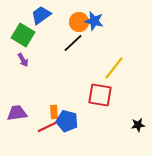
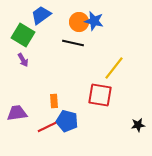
black line: rotated 55 degrees clockwise
orange rectangle: moved 11 px up
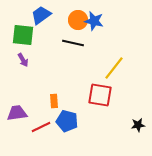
orange circle: moved 1 px left, 2 px up
green square: rotated 25 degrees counterclockwise
red line: moved 6 px left
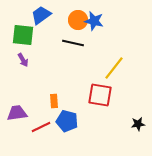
black star: moved 1 px up
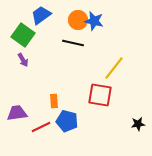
green square: rotated 30 degrees clockwise
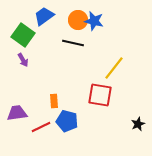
blue trapezoid: moved 3 px right, 1 px down
black star: rotated 16 degrees counterclockwise
